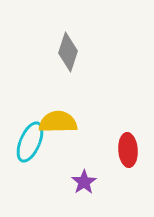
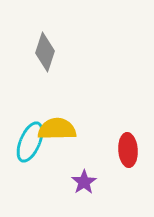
gray diamond: moved 23 px left
yellow semicircle: moved 1 px left, 7 px down
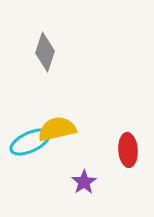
yellow semicircle: rotated 12 degrees counterclockwise
cyan ellipse: rotated 42 degrees clockwise
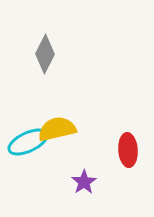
gray diamond: moved 2 px down; rotated 9 degrees clockwise
cyan ellipse: moved 2 px left
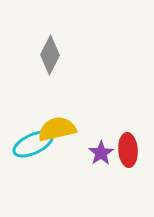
gray diamond: moved 5 px right, 1 px down
cyan ellipse: moved 5 px right, 2 px down
purple star: moved 17 px right, 29 px up
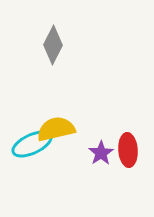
gray diamond: moved 3 px right, 10 px up
yellow semicircle: moved 1 px left
cyan ellipse: moved 1 px left
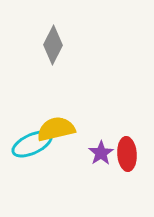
red ellipse: moved 1 px left, 4 px down
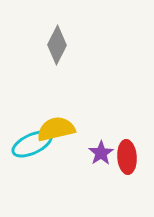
gray diamond: moved 4 px right
red ellipse: moved 3 px down
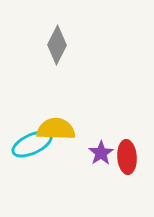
yellow semicircle: rotated 15 degrees clockwise
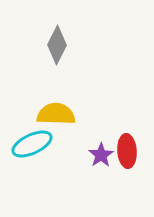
yellow semicircle: moved 15 px up
purple star: moved 2 px down
red ellipse: moved 6 px up
